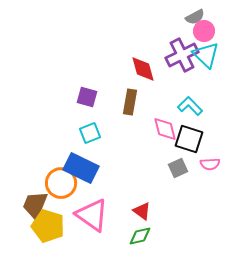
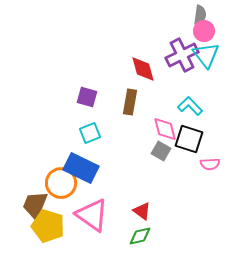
gray semicircle: moved 5 px right, 2 px up; rotated 54 degrees counterclockwise
cyan triangle: rotated 8 degrees clockwise
gray square: moved 17 px left, 17 px up; rotated 36 degrees counterclockwise
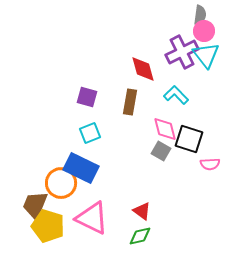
purple cross: moved 3 px up
cyan L-shape: moved 14 px left, 11 px up
pink triangle: moved 3 px down; rotated 9 degrees counterclockwise
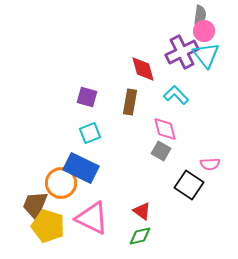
black square: moved 46 px down; rotated 16 degrees clockwise
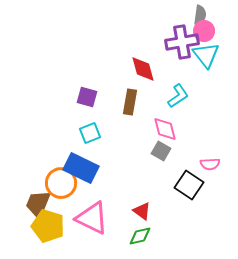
purple cross: moved 10 px up; rotated 16 degrees clockwise
cyan L-shape: moved 2 px right, 1 px down; rotated 100 degrees clockwise
brown trapezoid: moved 3 px right, 1 px up
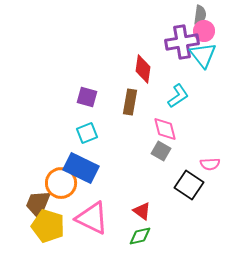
cyan triangle: moved 3 px left
red diamond: rotated 24 degrees clockwise
cyan square: moved 3 px left
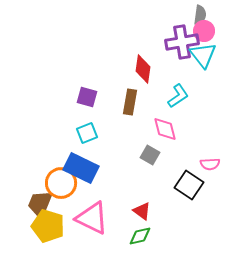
gray square: moved 11 px left, 4 px down
brown trapezoid: moved 2 px right
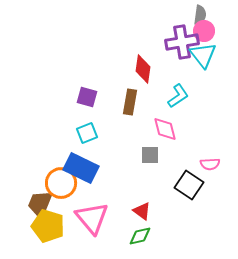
gray square: rotated 30 degrees counterclockwise
pink triangle: rotated 24 degrees clockwise
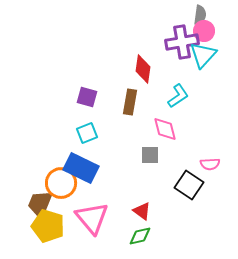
cyan triangle: rotated 20 degrees clockwise
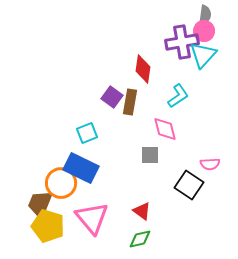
gray semicircle: moved 5 px right
purple square: moved 25 px right; rotated 20 degrees clockwise
green diamond: moved 3 px down
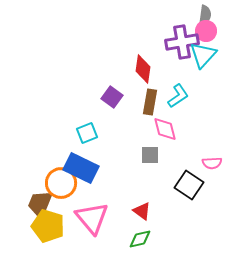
pink circle: moved 2 px right
brown rectangle: moved 20 px right
pink semicircle: moved 2 px right, 1 px up
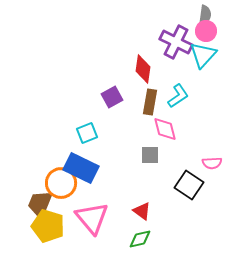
purple cross: moved 6 px left; rotated 36 degrees clockwise
purple square: rotated 25 degrees clockwise
